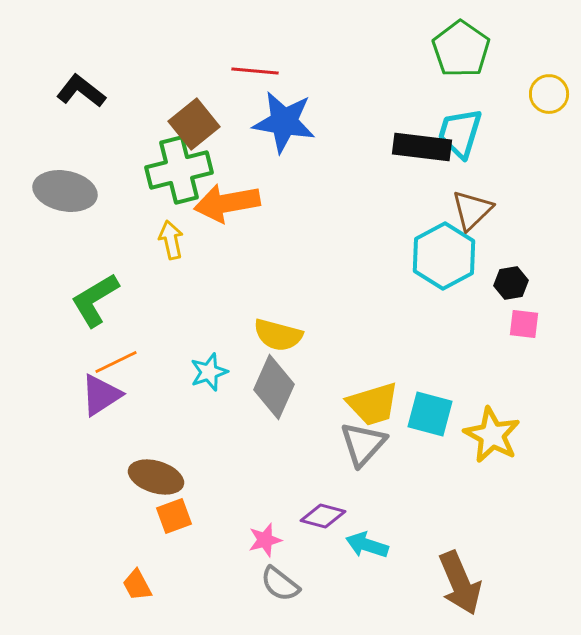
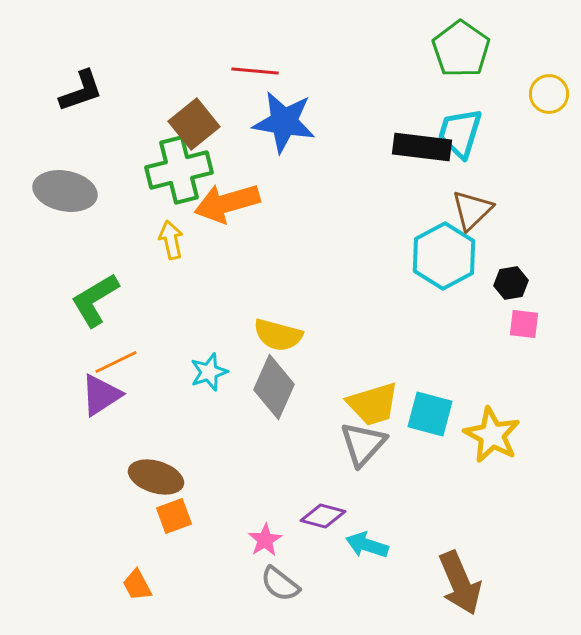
black L-shape: rotated 123 degrees clockwise
orange arrow: rotated 6 degrees counterclockwise
pink star: rotated 16 degrees counterclockwise
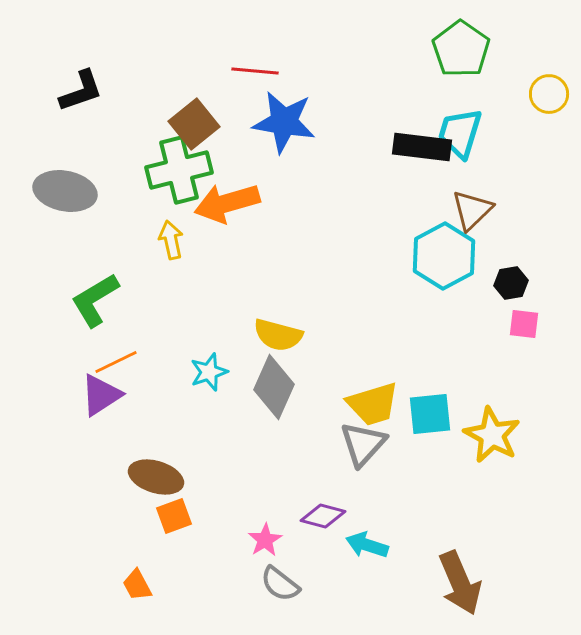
cyan square: rotated 21 degrees counterclockwise
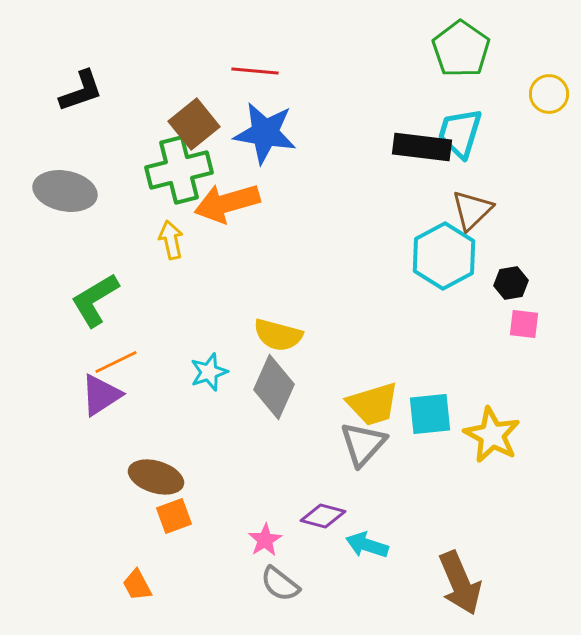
blue star: moved 19 px left, 11 px down
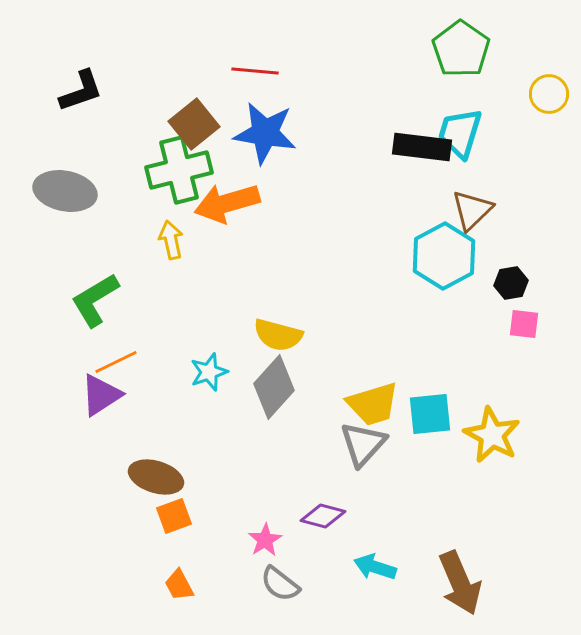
gray diamond: rotated 18 degrees clockwise
cyan arrow: moved 8 px right, 22 px down
orange trapezoid: moved 42 px right
